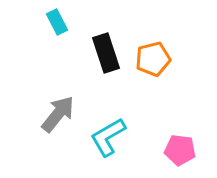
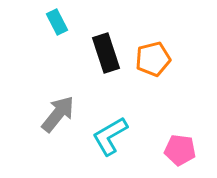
cyan L-shape: moved 2 px right, 1 px up
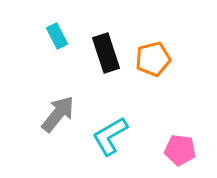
cyan rectangle: moved 14 px down
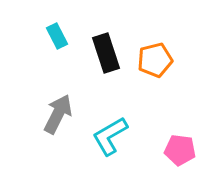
orange pentagon: moved 2 px right, 1 px down
gray arrow: rotated 12 degrees counterclockwise
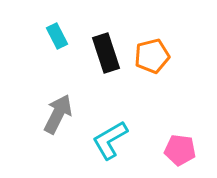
orange pentagon: moved 3 px left, 4 px up
cyan L-shape: moved 4 px down
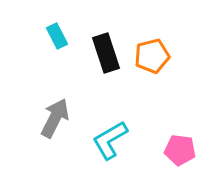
gray arrow: moved 3 px left, 4 px down
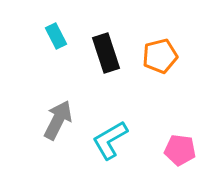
cyan rectangle: moved 1 px left
orange pentagon: moved 8 px right
gray arrow: moved 3 px right, 2 px down
